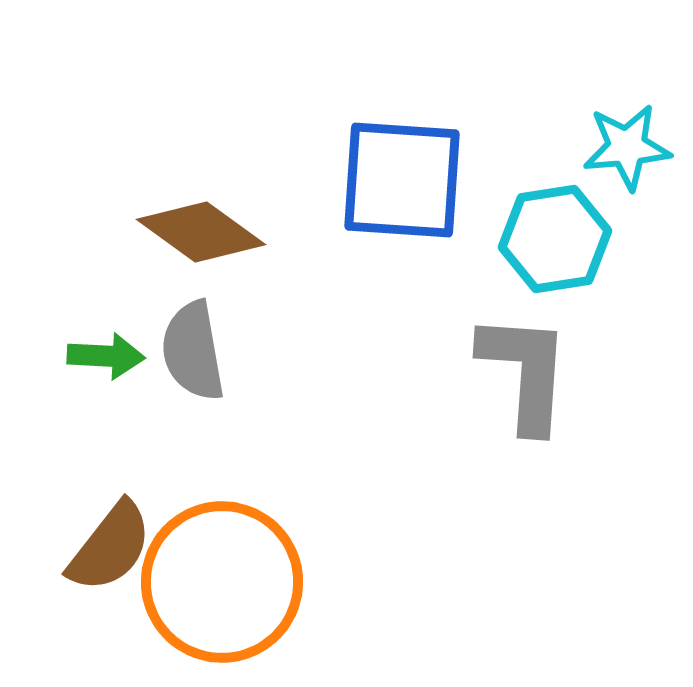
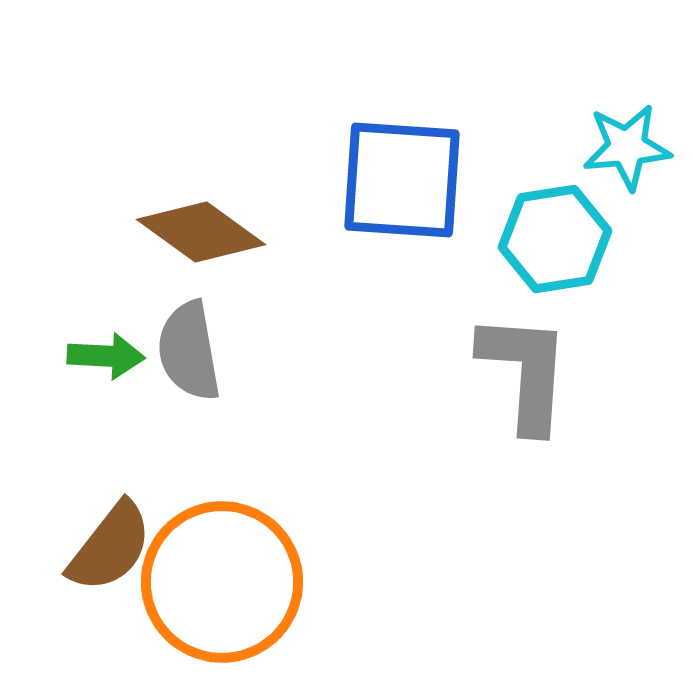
gray semicircle: moved 4 px left
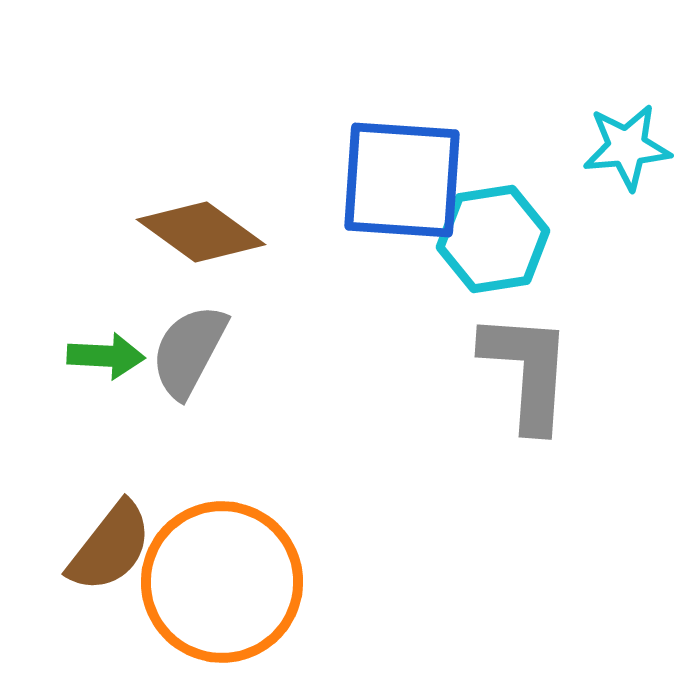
cyan hexagon: moved 62 px left
gray semicircle: rotated 38 degrees clockwise
gray L-shape: moved 2 px right, 1 px up
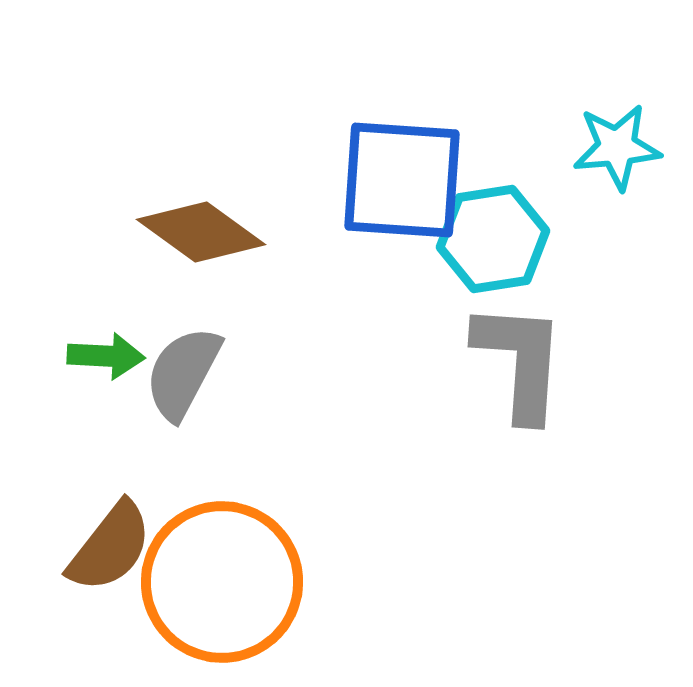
cyan star: moved 10 px left
gray semicircle: moved 6 px left, 22 px down
gray L-shape: moved 7 px left, 10 px up
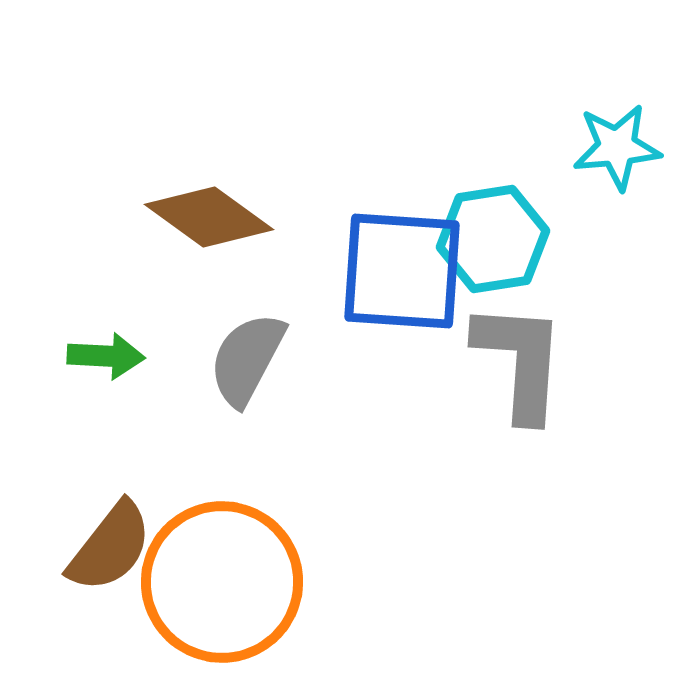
blue square: moved 91 px down
brown diamond: moved 8 px right, 15 px up
gray semicircle: moved 64 px right, 14 px up
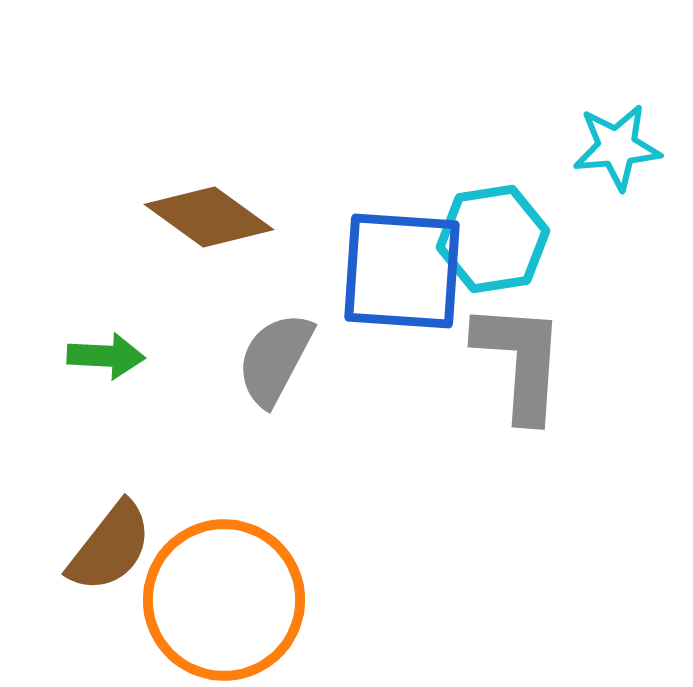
gray semicircle: moved 28 px right
orange circle: moved 2 px right, 18 px down
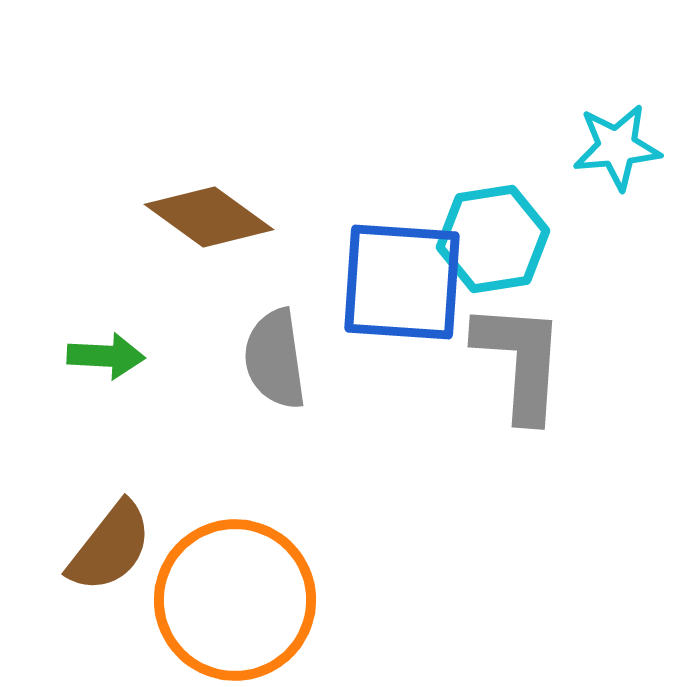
blue square: moved 11 px down
gray semicircle: rotated 36 degrees counterclockwise
orange circle: moved 11 px right
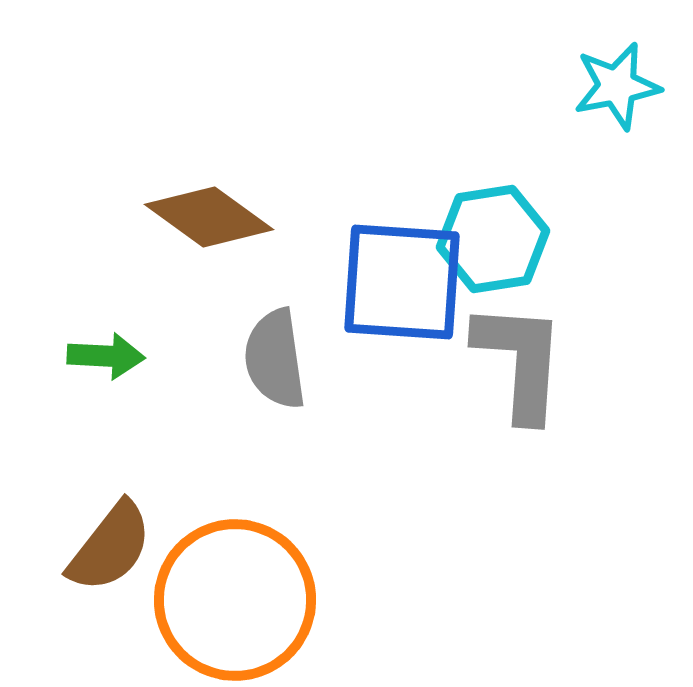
cyan star: moved 61 px up; rotated 6 degrees counterclockwise
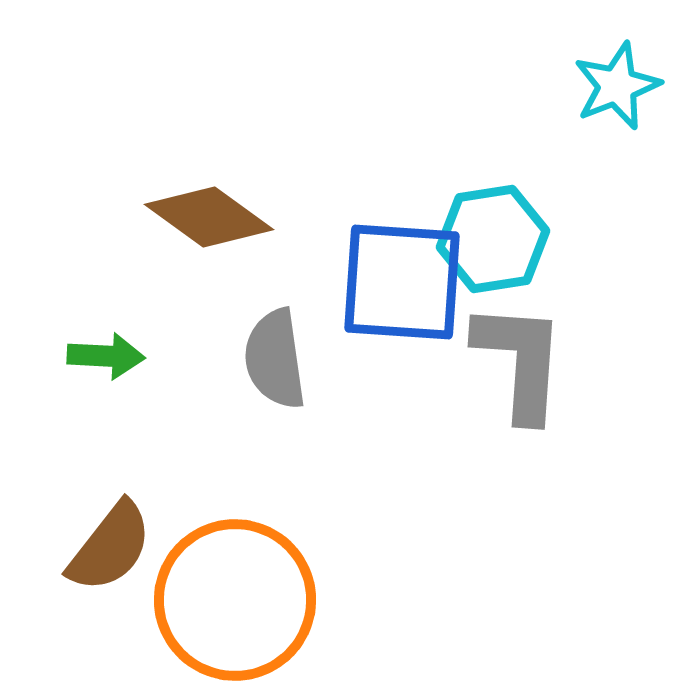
cyan star: rotated 10 degrees counterclockwise
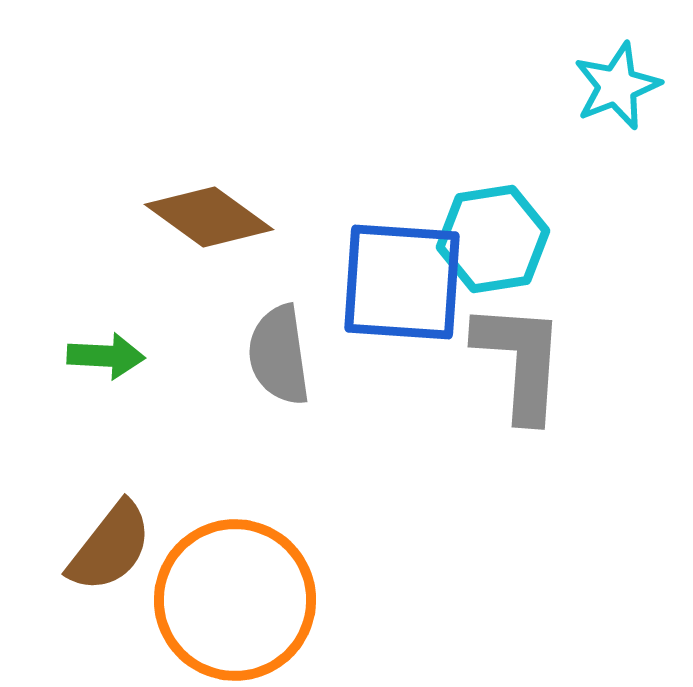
gray semicircle: moved 4 px right, 4 px up
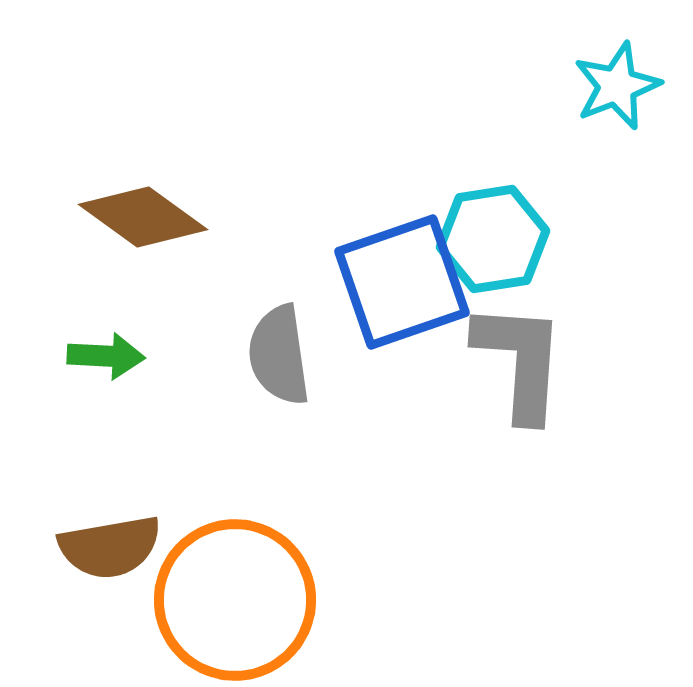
brown diamond: moved 66 px left
blue square: rotated 23 degrees counterclockwise
brown semicircle: rotated 42 degrees clockwise
